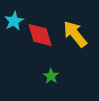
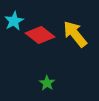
red diamond: rotated 36 degrees counterclockwise
green star: moved 4 px left, 7 px down
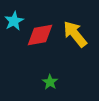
red diamond: rotated 48 degrees counterclockwise
green star: moved 3 px right, 1 px up
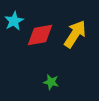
yellow arrow: rotated 72 degrees clockwise
green star: moved 1 px right; rotated 21 degrees counterclockwise
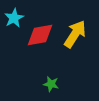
cyan star: moved 3 px up
green star: moved 2 px down
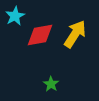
cyan star: moved 1 px right, 2 px up
green star: rotated 21 degrees clockwise
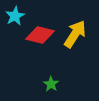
red diamond: rotated 24 degrees clockwise
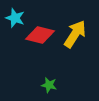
cyan star: moved 2 px down; rotated 24 degrees counterclockwise
green star: moved 2 px left, 1 px down; rotated 21 degrees counterclockwise
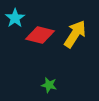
cyan star: rotated 18 degrees clockwise
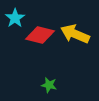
yellow arrow: rotated 100 degrees counterclockwise
